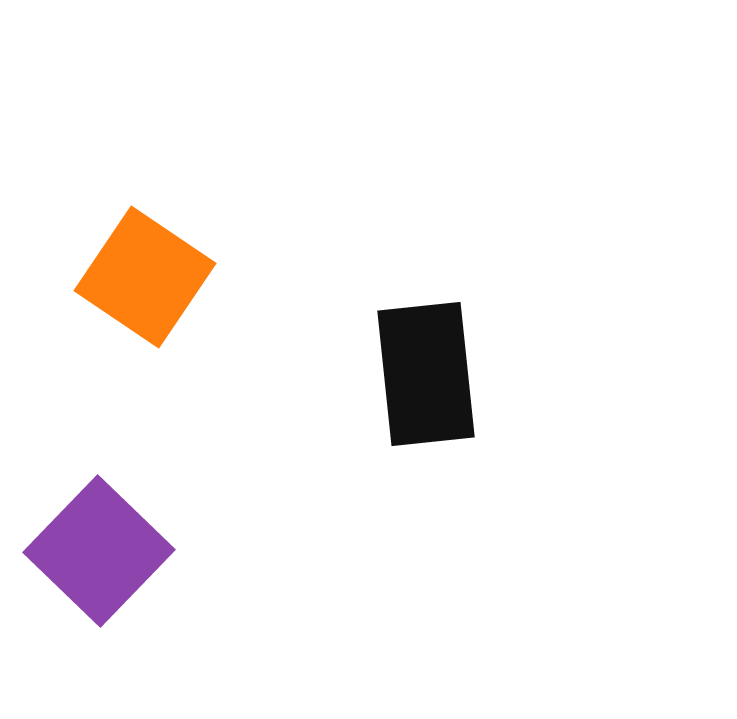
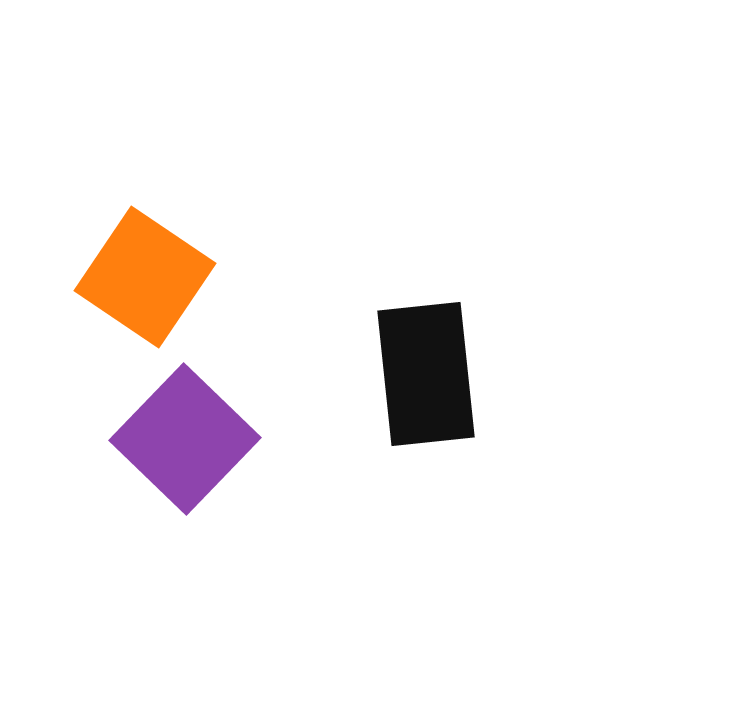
purple square: moved 86 px right, 112 px up
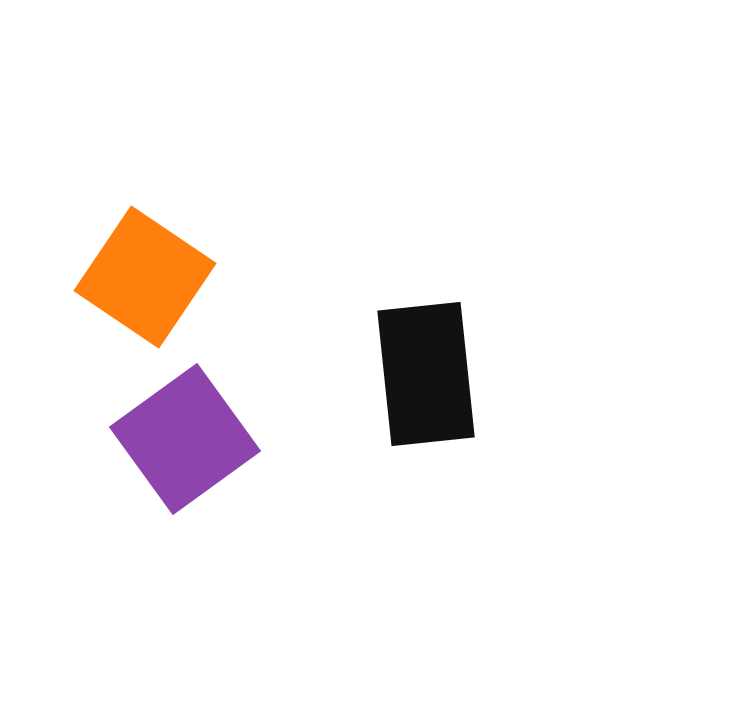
purple square: rotated 10 degrees clockwise
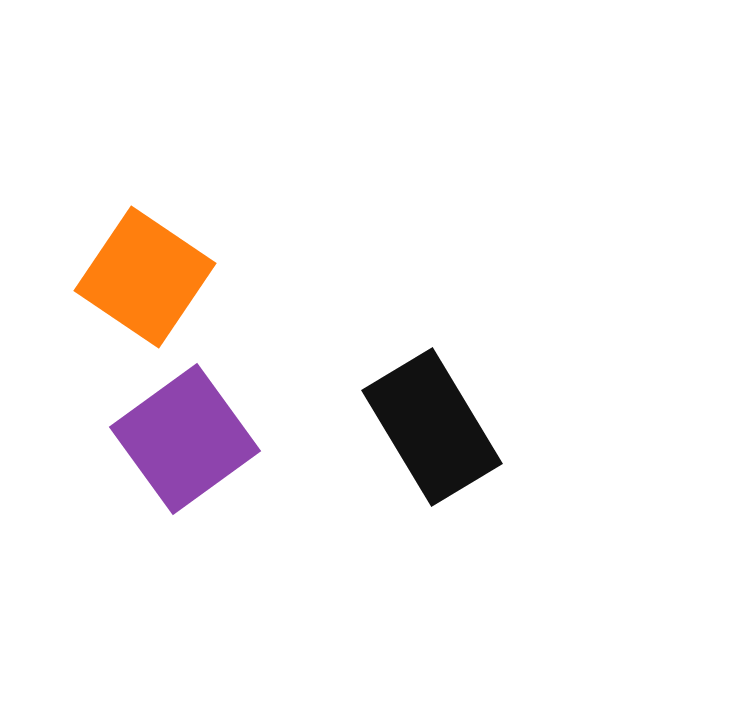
black rectangle: moved 6 px right, 53 px down; rotated 25 degrees counterclockwise
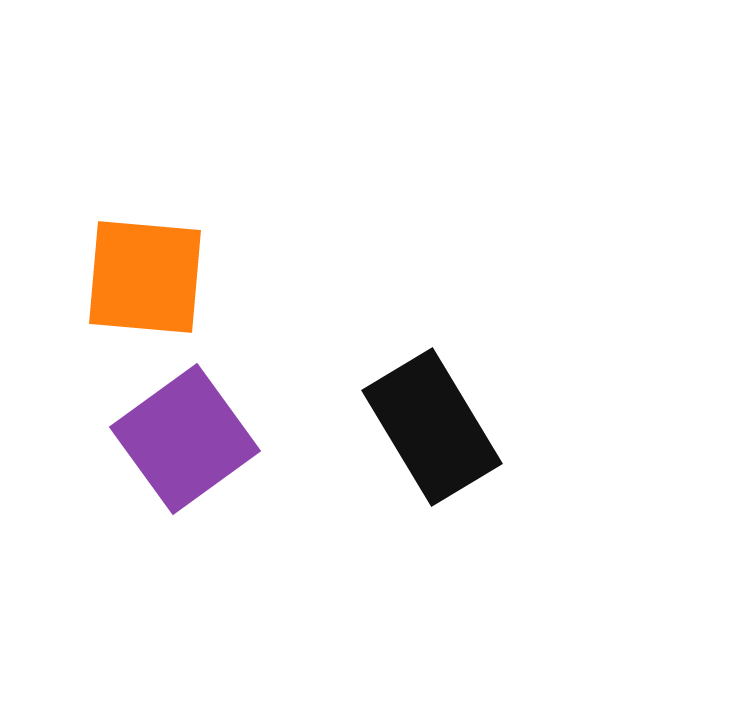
orange square: rotated 29 degrees counterclockwise
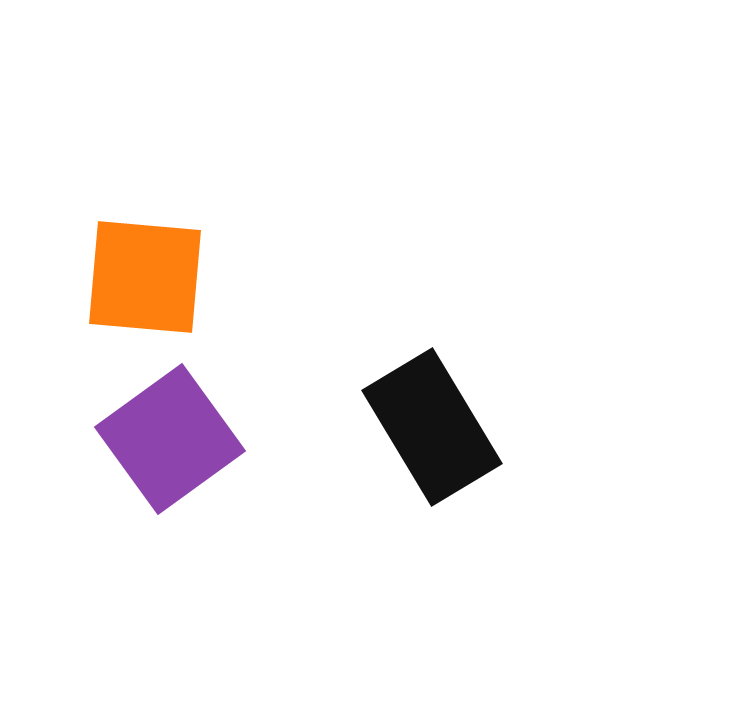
purple square: moved 15 px left
